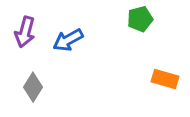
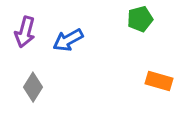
orange rectangle: moved 6 px left, 2 px down
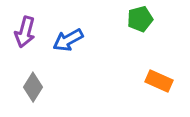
orange rectangle: rotated 8 degrees clockwise
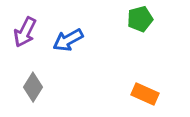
purple arrow: rotated 12 degrees clockwise
orange rectangle: moved 14 px left, 13 px down
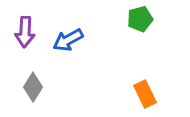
purple arrow: rotated 24 degrees counterclockwise
orange rectangle: rotated 40 degrees clockwise
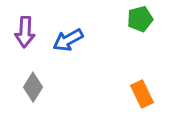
orange rectangle: moved 3 px left
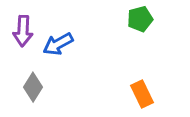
purple arrow: moved 2 px left, 1 px up
blue arrow: moved 10 px left, 4 px down
